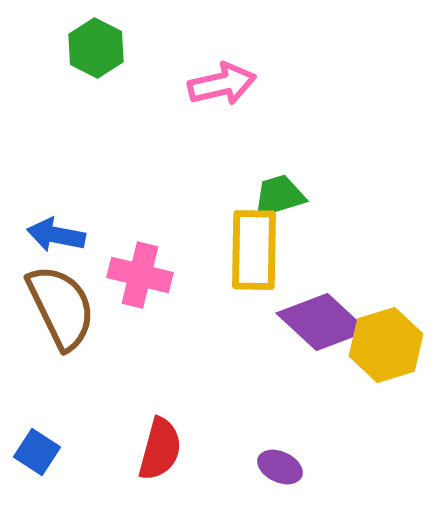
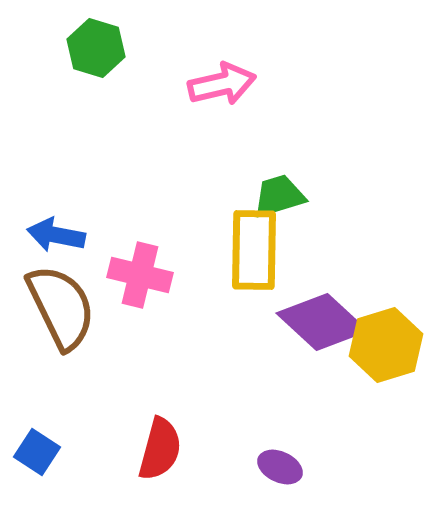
green hexagon: rotated 10 degrees counterclockwise
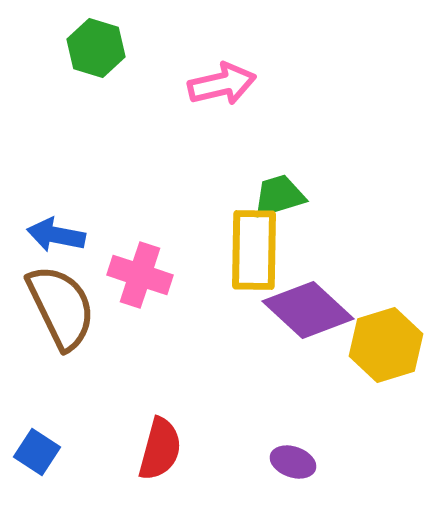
pink cross: rotated 4 degrees clockwise
purple diamond: moved 14 px left, 12 px up
purple ellipse: moved 13 px right, 5 px up; rotated 6 degrees counterclockwise
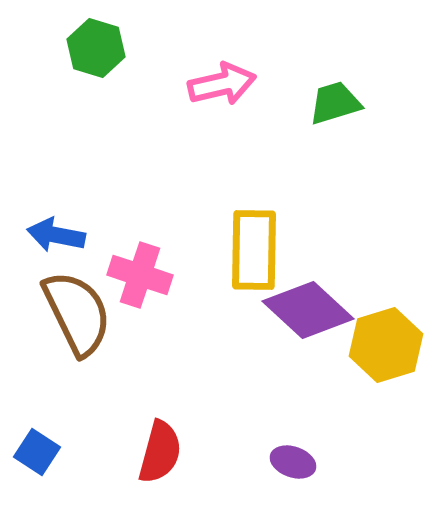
green trapezoid: moved 56 px right, 93 px up
brown semicircle: moved 16 px right, 6 px down
red semicircle: moved 3 px down
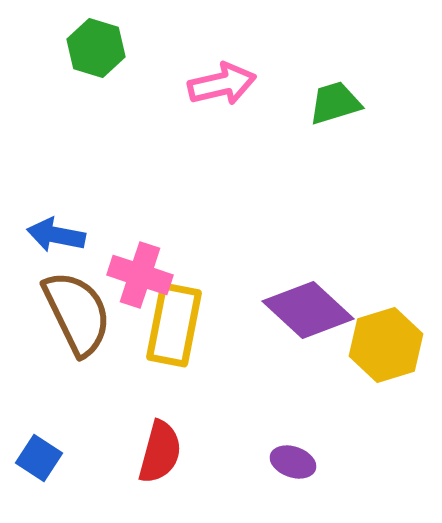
yellow rectangle: moved 80 px left, 75 px down; rotated 10 degrees clockwise
blue square: moved 2 px right, 6 px down
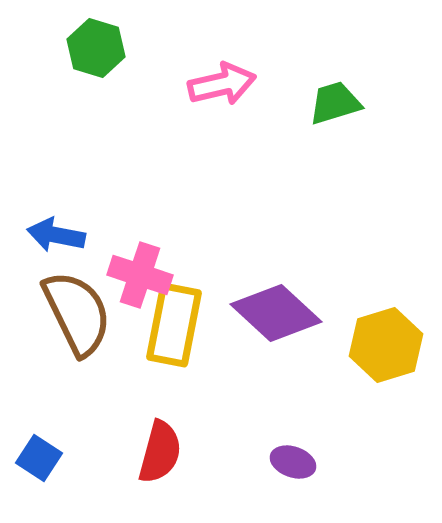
purple diamond: moved 32 px left, 3 px down
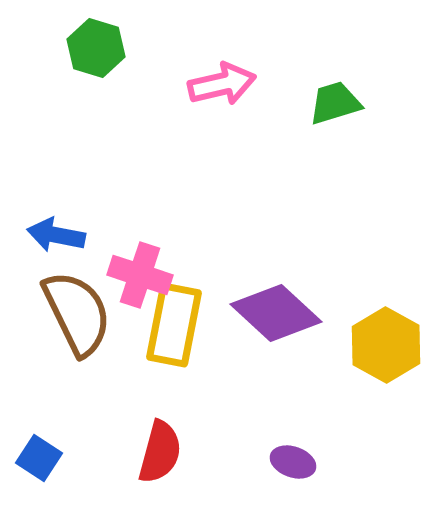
yellow hexagon: rotated 14 degrees counterclockwise
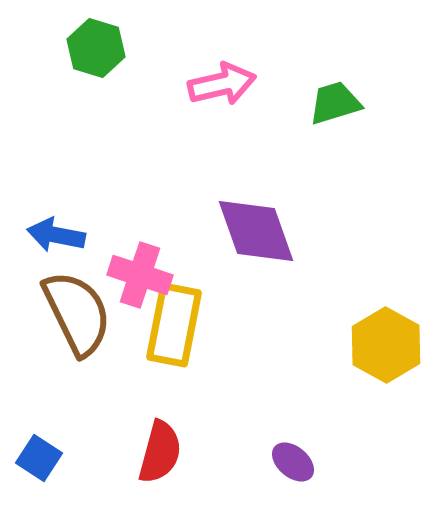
purple diamond: moved 20 px left, 82 px up; rotated 28 degrees clockwise
purple ellipse: rotated 21 degrees clockwise
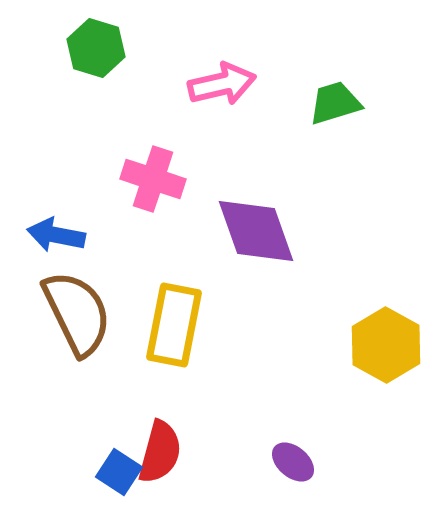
pink cross: moved 13 px right, 96 px up
blue square: moved 80 px right, 14 px down
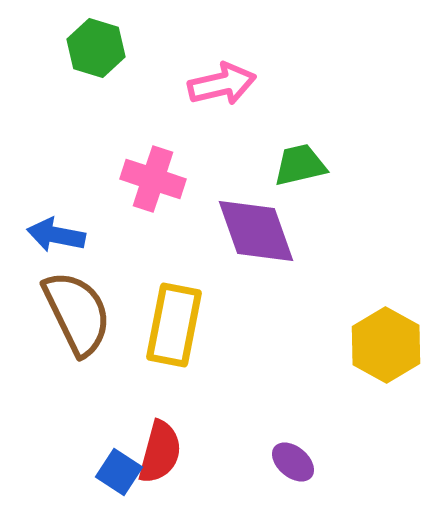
green trapezoid: moved 35 px left, 62 px down; rotated 4 degrees clockwise
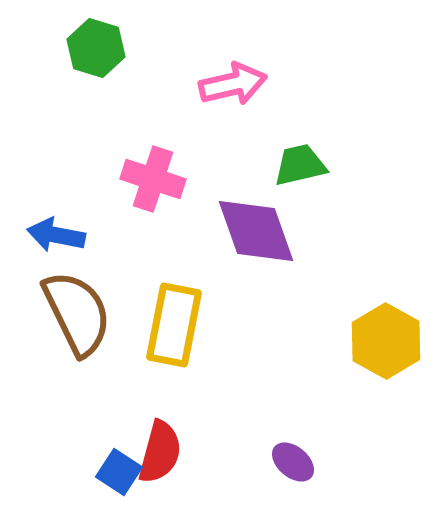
pink arrow: moved 11 px right
yellow hexagon: moved 4 px up
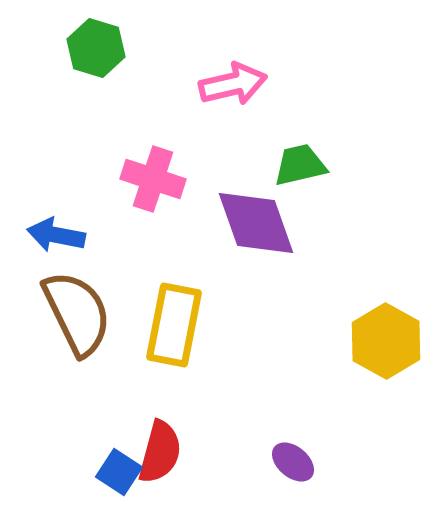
purple diamond: moved 8 px up
